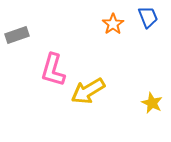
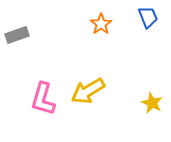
orange star: moved 12 px left
pink L-shape: moved 10 px left, 29 px down
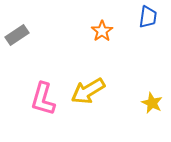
blue trapezoid: rotated 30 degrees clockwise
orange star: moved 1 px right, 7 px down
gray rectangle: rotated 15 degrees counterclockwise
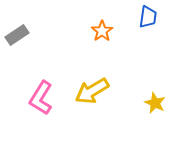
yellow arrow: moved 4 px right
pink L-shape: moved 2 px left, 1 px up; rotated 16 degrees clockwise
yellow star: moved 3 px right
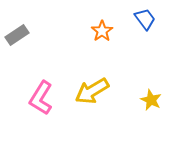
blue trapezoid: moved 3 px left, 2 px down; rotated 45 degrees counterclockwise
yellow star: moved 4 px left, 3 px up
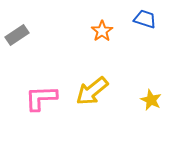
blue trapezoid: rotated 35 degrees counterclockwise
yellow arrow: rotated 8 degrees counterclockwise
pink L-shape: rotated 56 degrees clockwise
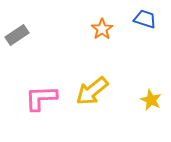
orange star: moved 2 px up
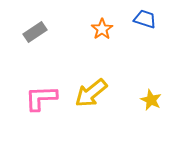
gray rectangle: moved 18 px right, 3 px up
yellow arrow: moved 1 px left, 2 px down
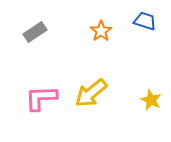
blue trapezoid: moved 2 px down
orange star: moved 1 px left, 2 px down
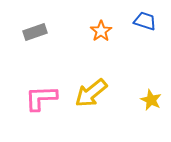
gray rectangle: rotated 15 degrees clockwise
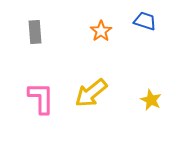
gray rectangle: rotated 75 degrees counterclockwise
pink L-shape: rotated 92 degrees clockwise
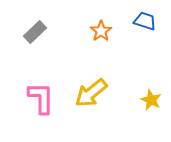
gray rectangle: rotated 50 degrees clockwise
